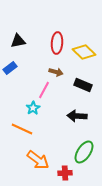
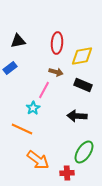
yellow diamond: moved 2 px left, 4 px down; rotated 55 degrees counterclockwise
red cross: moved 2 px right
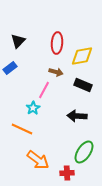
black triangle: rotated 35 degrees counterclockwise
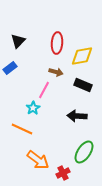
red cross: moved 4 px left; rotated 24 degrees counterclockwise
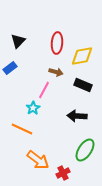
green ellipse: moved 1 px right, 2 px up
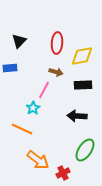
black triangle: moved 1 px right
blue rectangle: rotated 32 degrees clockwise
black rectangle: rotated 24 degrees counterclockwise
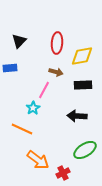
green ellipse: rotated 25 degrees clockwise
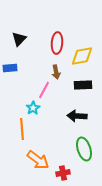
black triangle: moved 2 px up
brown arrow: rotated 64 degrees clockwise
orange line: rotated 60 degrees clockwise
green ellipse: moved 1 px left, 1 px up; rotated 75 degrees counterclockwise
red cross: rotated 16 degrees clockwise
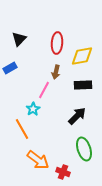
blue rectangle: rotated 24 degrees counterclockwise
brown arrow: rotated 24 degrees clockwise
cyan star: moved 1 px down
black arrow: rotated 132 degrees clockwise
orange line: rotated 25 degrees counterclockwise
red cross: moved 1 px up; rotated 32 degrees clockwise
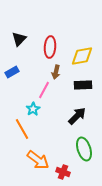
red ellipse: moved 7 px left, 4 px down
blue rectangle: moved 2 px right, 4 px down
